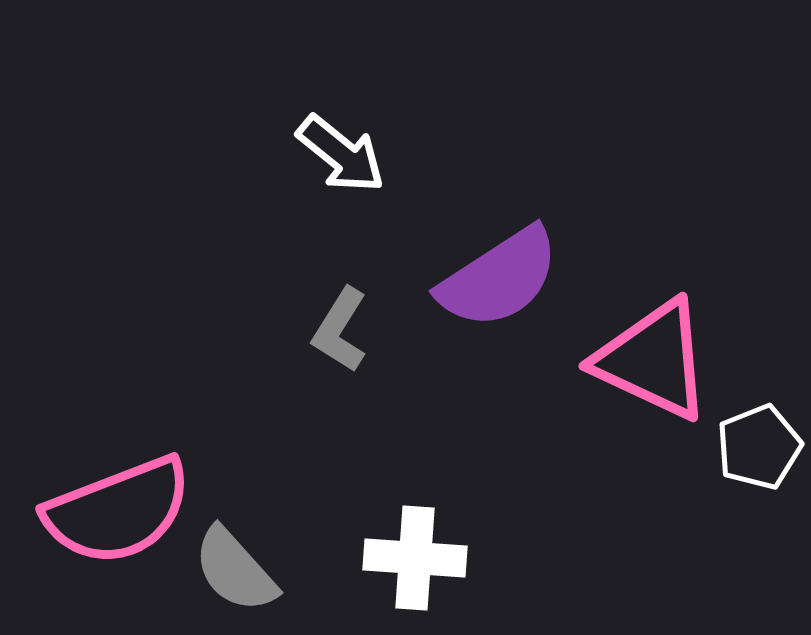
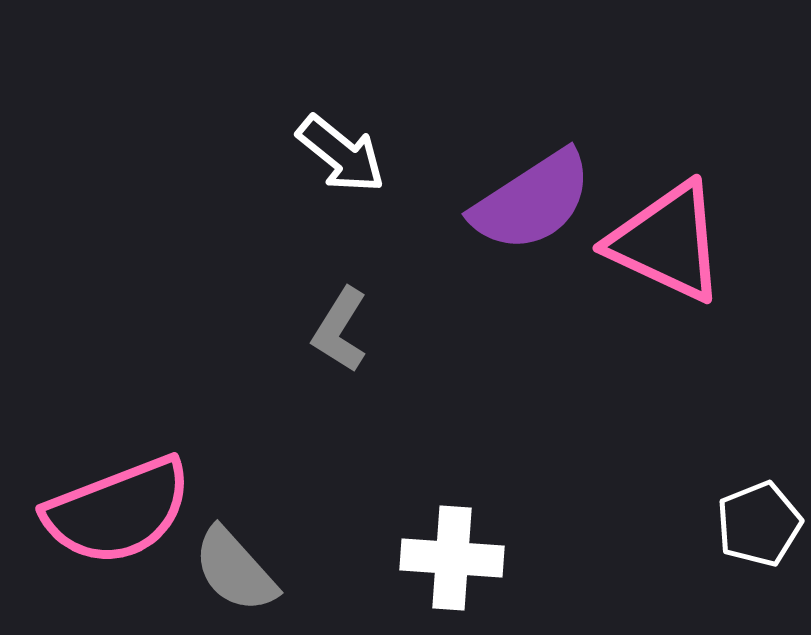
purple semicircle: moved 33 px right, 77 px up
pink triangle: moved 14 px right, 118 px up
white pentagon: moved 77 px down
white cross: moved 37 px right
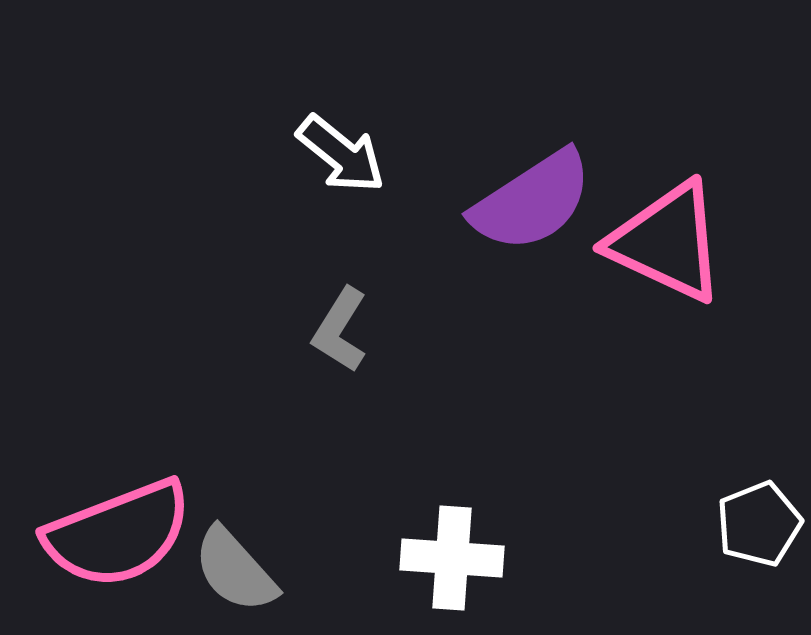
pink semicircle: moved 23 px down
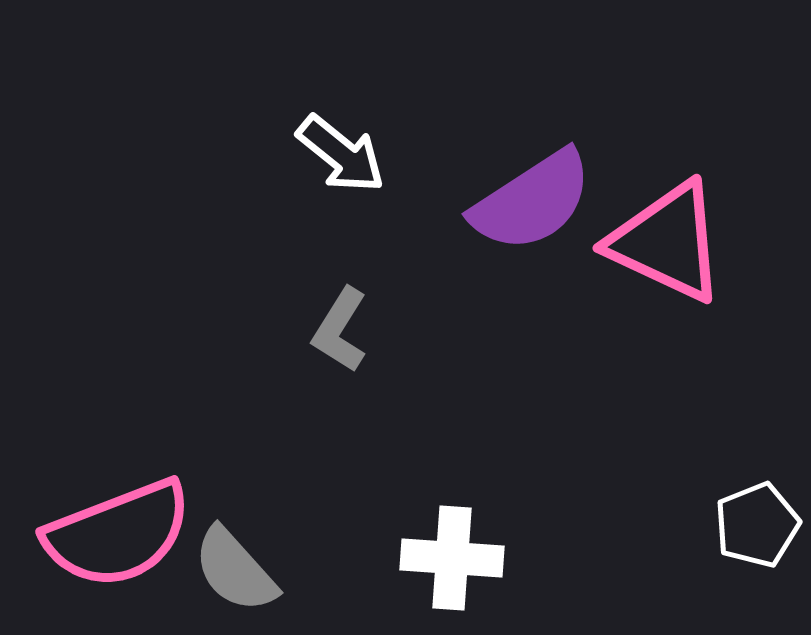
white pentagon: moved 2 px left, 1 px down
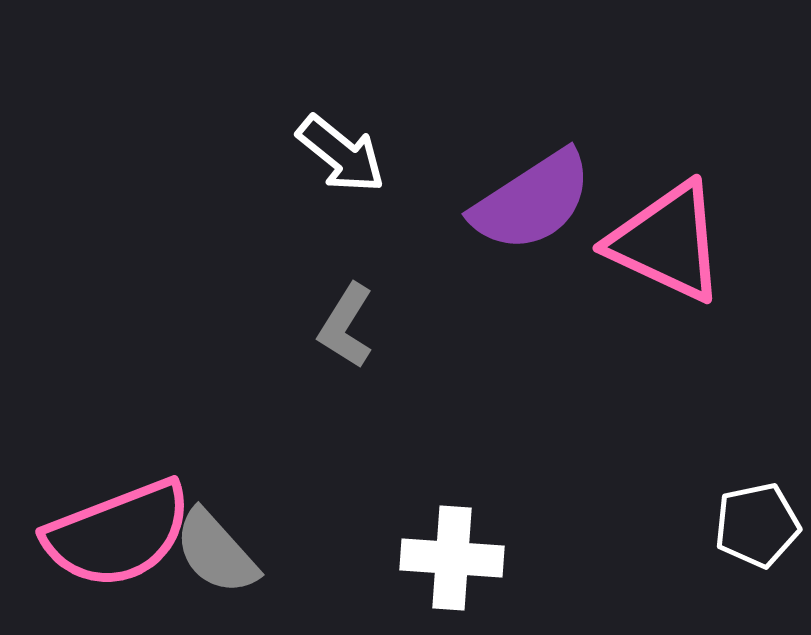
gray L-shape: moved 6 px right, 4 px up
white pentagon: rotated 10 degrees clockwise
gray semicircle: moved 19 px left, 18 px up
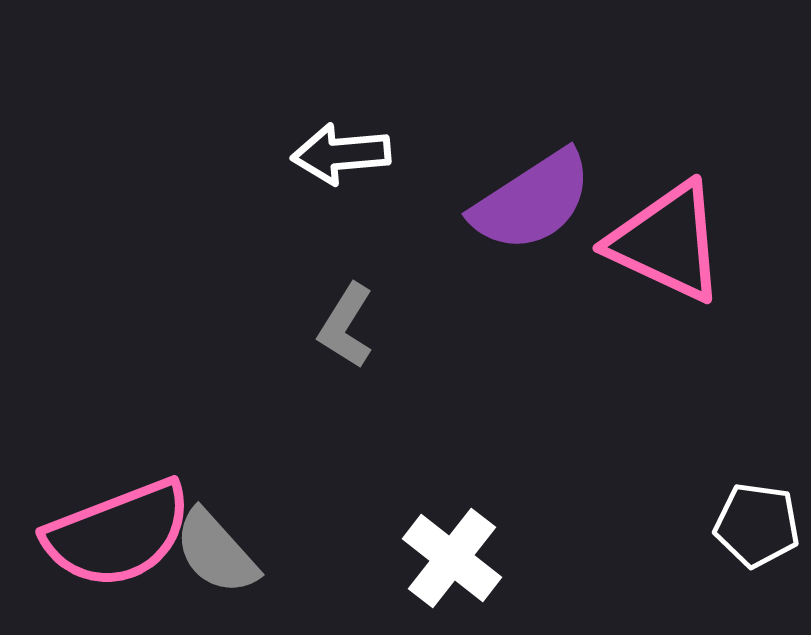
white arrow: rotated 136 degrees clockwise
white pentagon: rotated 20 degrees clockwise
white cross: rotated 34 degrees clockwise
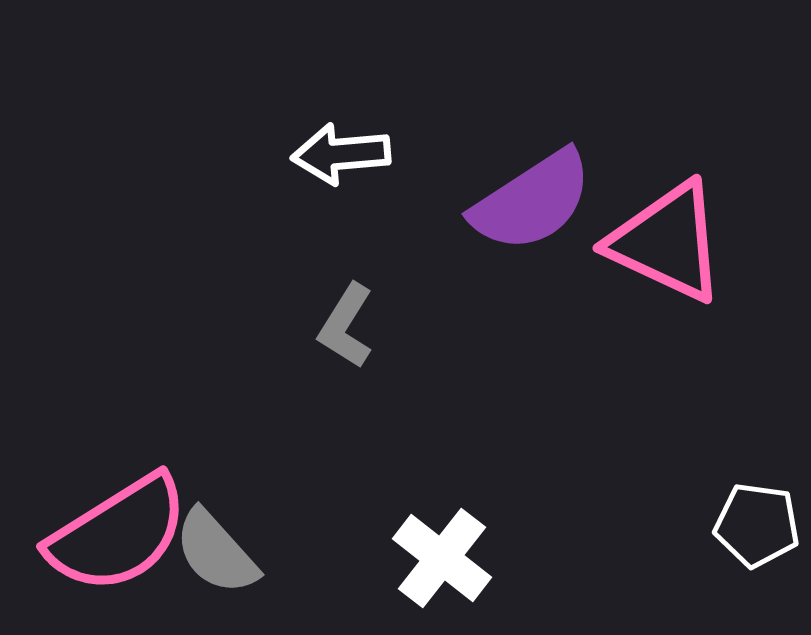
pink semicircle: rotated 11 degrees counterclockwise
white cross: moved 10 px left
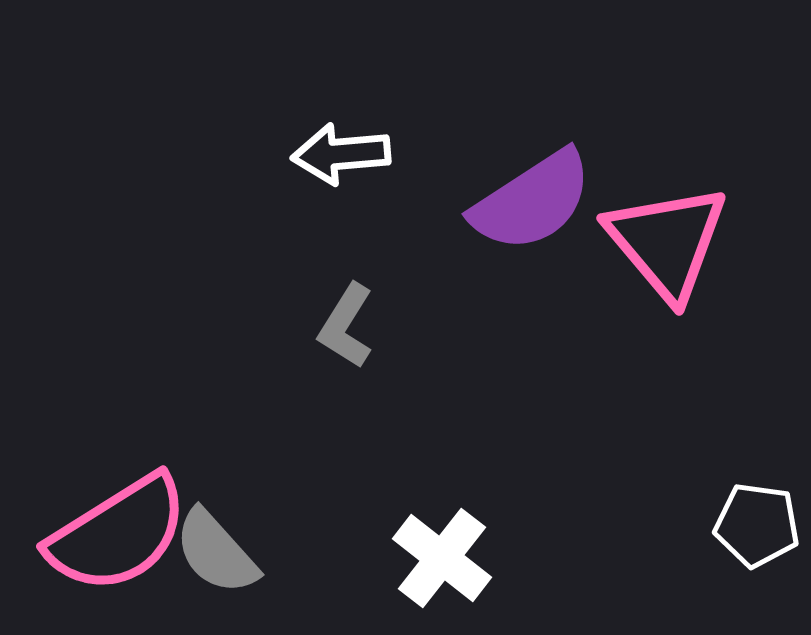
pink triangle: rotated 25 degrees clockwise
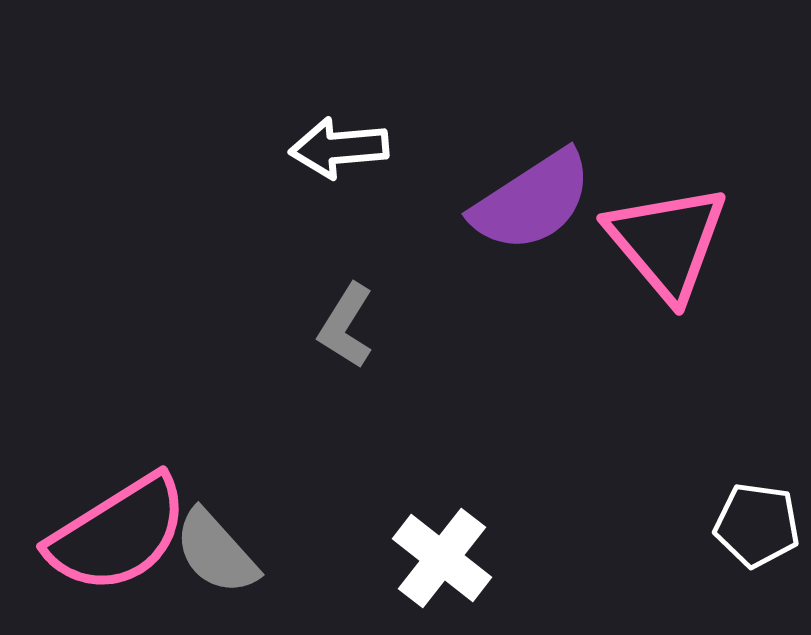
white arrow: moved 2 px left, 6 px up
